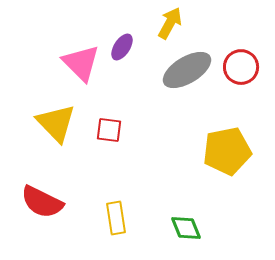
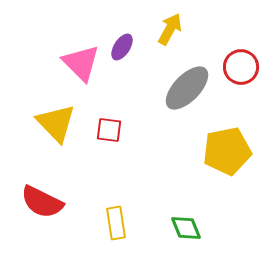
yellow arrow: moved 6 px down
gray ellipse: moved 18 px down; rotated 15 degrees counterclockwise
yellow rectangle: moved 5 px down
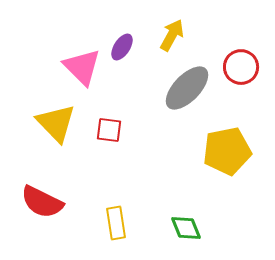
yellow arrow: moved 2 px right, 6 px down
pink triangle: moved 1 px right, 4 px down
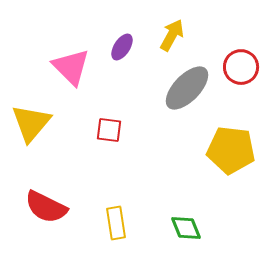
pink triangle: moved 11 px left
yellow triangle: moved 25 px left; rotated 24 degrees clockwise
yellow pentagon: moved 4 px right, 1 px up; rotated 18 degrees clockwise
red semicircle: moved 4 px right, 5 px down
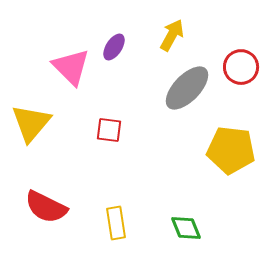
purple ellipse: moved 8 px left
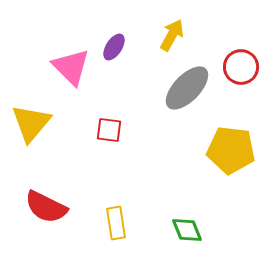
green diamond: moved 1 px right, 2 px down
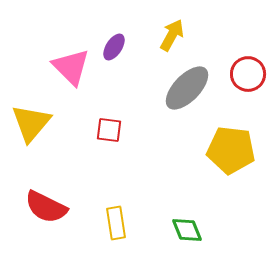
red circle: moved 7 px right, 7 px down
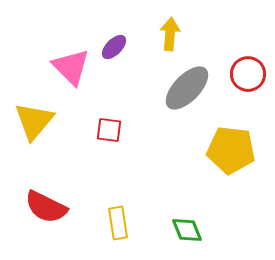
yellow arrow: moved 2 px left, 1 px up; rotated 24 degrees counterclockwise
purple ellipse: rotated 12 degrees clockwise
yellow triangle: moved 3 px right, 2 px up
yellow rectangle: moved 2 px right
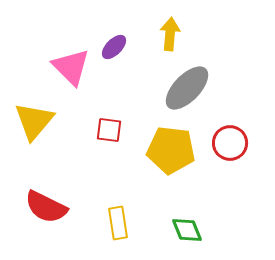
red circle: moved 18 px left, 69 px down
yellow pentagon: moved 60 px left
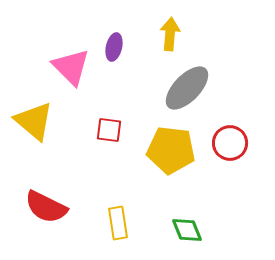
purple ellipse: rotated 32 degrees counterclockwise
yellow triangle: rotated 30 degrees counterclockwise
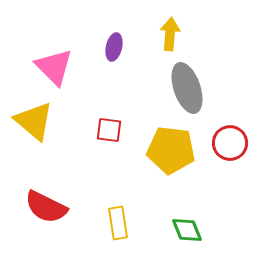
pink triangle: moved 17 px left
gray ellipse: rotated 63 degrees counterclockwise
